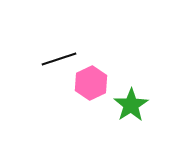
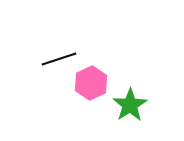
green star: moved 1 px left
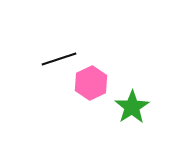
green star: moved 2 px right, 2 px down
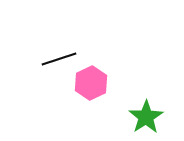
green star: moved 14 px right, 10 px down
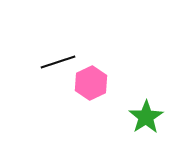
black line: moved 1 px left, 3 px down
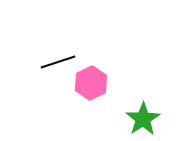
green star: moved 3 px left, 2 px down
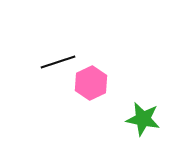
green star: rotated 28 degrees counterclockwise
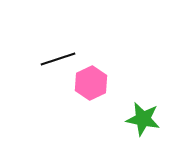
black line: moved 3 px up
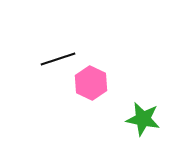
pink hexagon: rotated 8 degrees counterclockwise
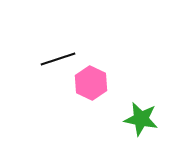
green star: moved 2 px left
